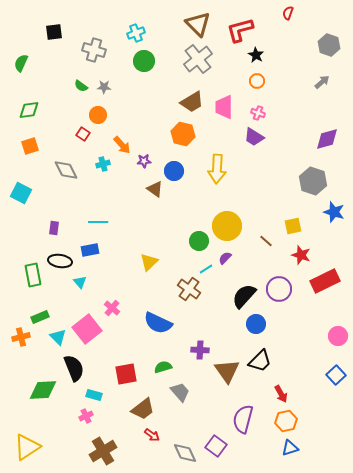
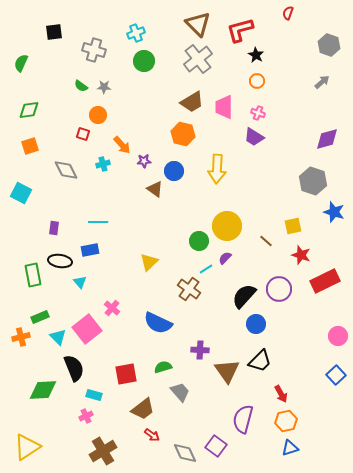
red square at (83, 134): rotated 16 degrees counterclockwise
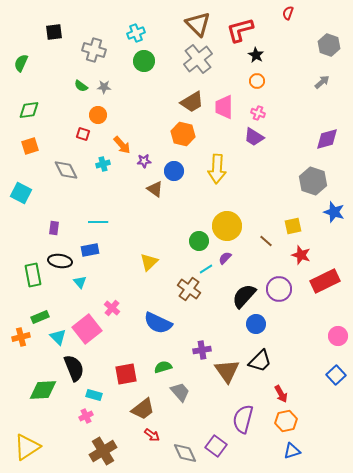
purple cross at (200, 350): moved 2 px right; rotated 12 degrees counterclockwise
blue triangle at (290, 448): moved 2 px right, 3 px down
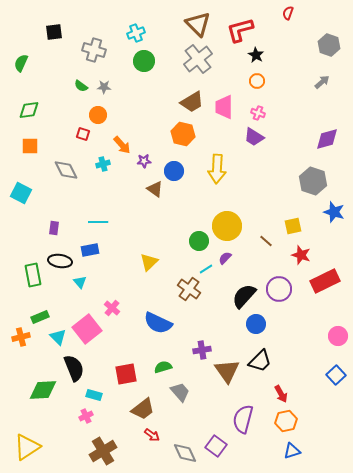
orange square at (30, 146): rotated 18 degrees clockwise
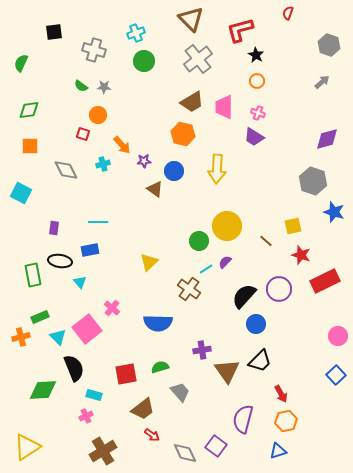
brown triangle at (198, 24): moved 7 px left, 5 px up
purple semicircle at (225, 258): moved 4 px down
blue semicircle at (158, 323): rotated 24 degrees counterclockwise
green semicircle at (163, 367): moved 3 px left
blue triangle at (292, 451): moved 14 px left
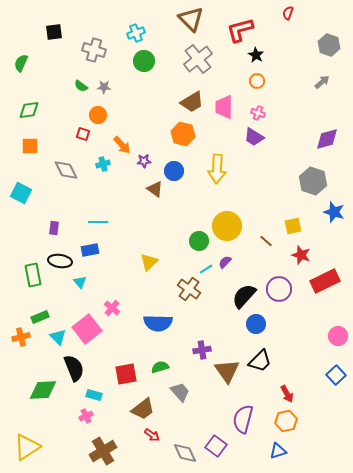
red arrow at (281, 394): moved 6 px right
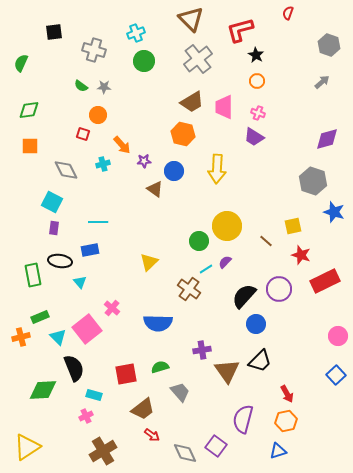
cyan square at (21, 193): moved 31 px right, 9 px down
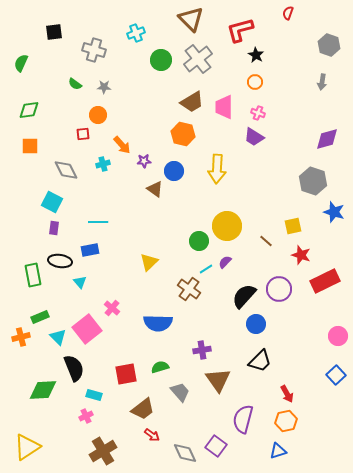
green circle at (144, 61): moved 17 px right, 1 px up
orange circle at (257, 81): moved 2 px left, 1 px down
gray arrow at (322, 82): rotated 140 degrees clockwise
green semicircle at (81, 86): moved 6 px left, 2 px up
red square at (83, 134): rotated 24 degrees counterclockwise
brown triangle at (227, 371): moved 9 px left, 9 px down
